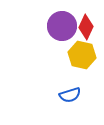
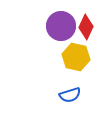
purple circle: moved 1 px left
yellow hexagon: moved 6 px left, 2 px down
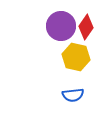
red diamond: rotated 10 degrees clockwise
blue semicircle: moved 3 px right; rotated 10 degrees clockwise
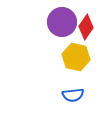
purple circle: moved 1 px right, 4 px up
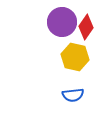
yellow hexagon: moved 1 px left
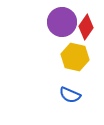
blue semicircle: moved 3 px left; rotated 30 degrees clockwise
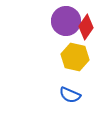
purple circle: moved 4 px right, 1 px up
